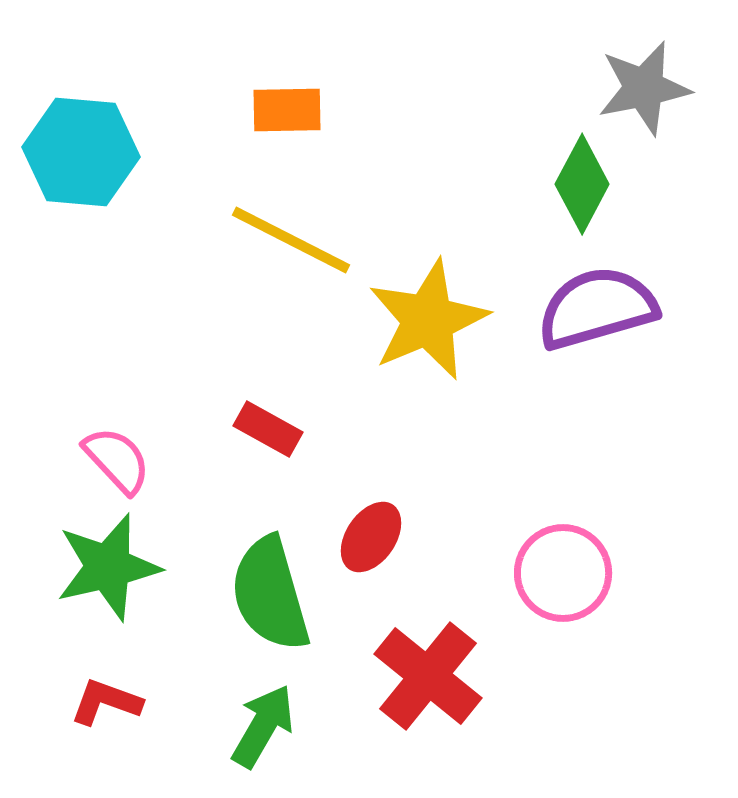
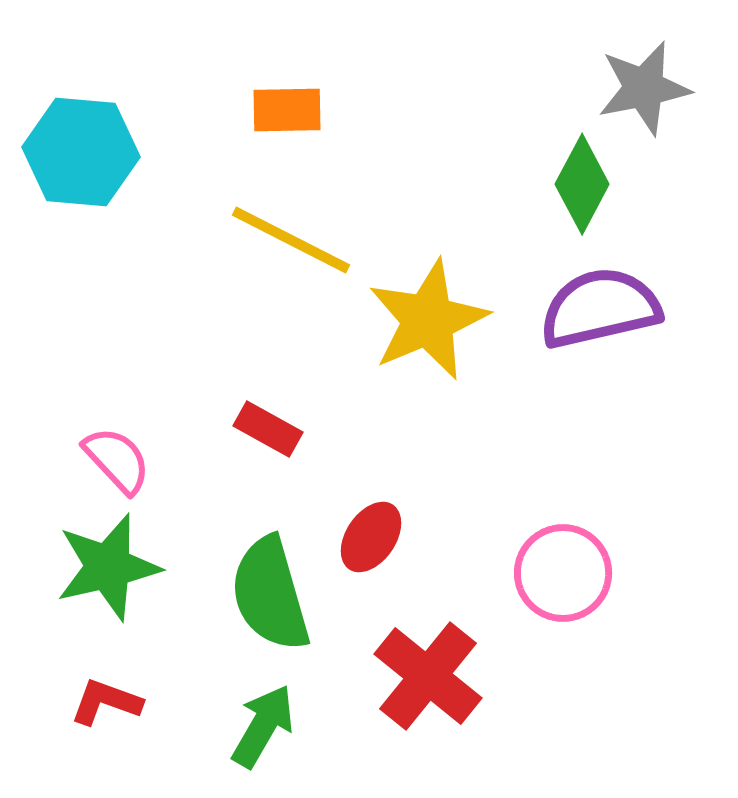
purple semicircle: moved 3 px right; rotated 3 degrees clockwise
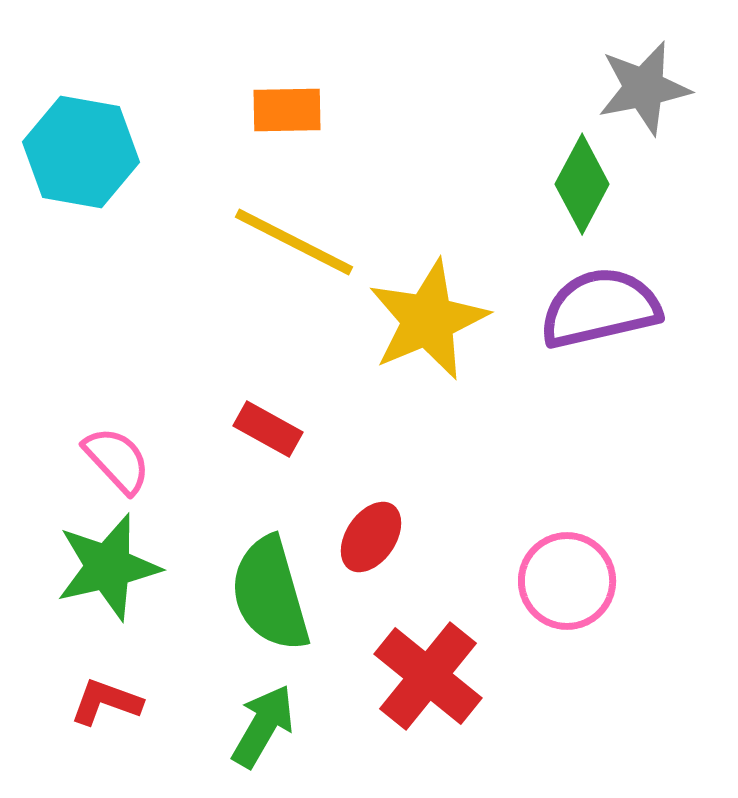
cyan hexagon: rotated 5 degrees clockwise
yellow line: moved 3 px right, 2 px down
pink circle: moved 4 px right, 8 px down
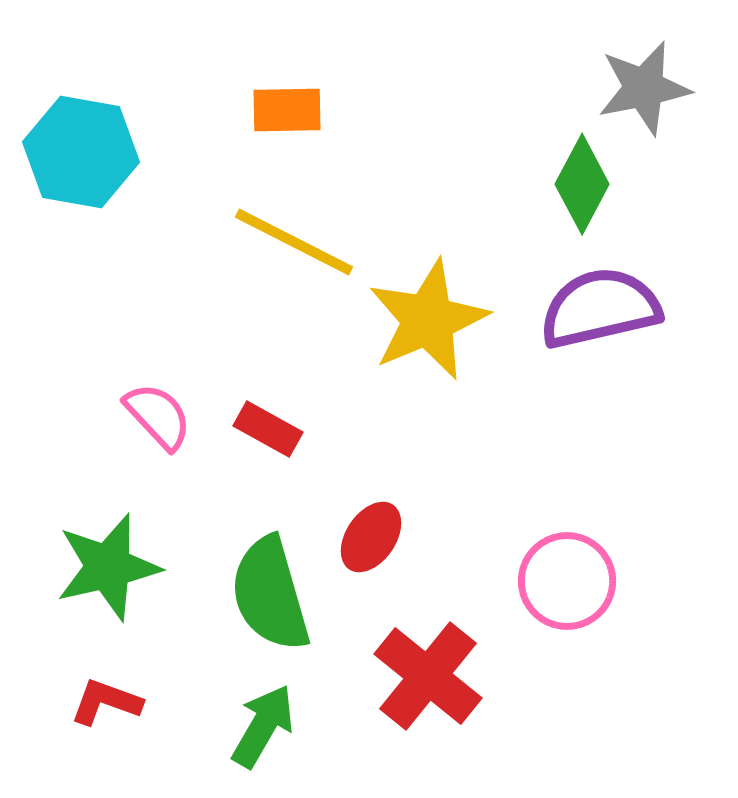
pink semicircle: moved 41 px right, 44 px up
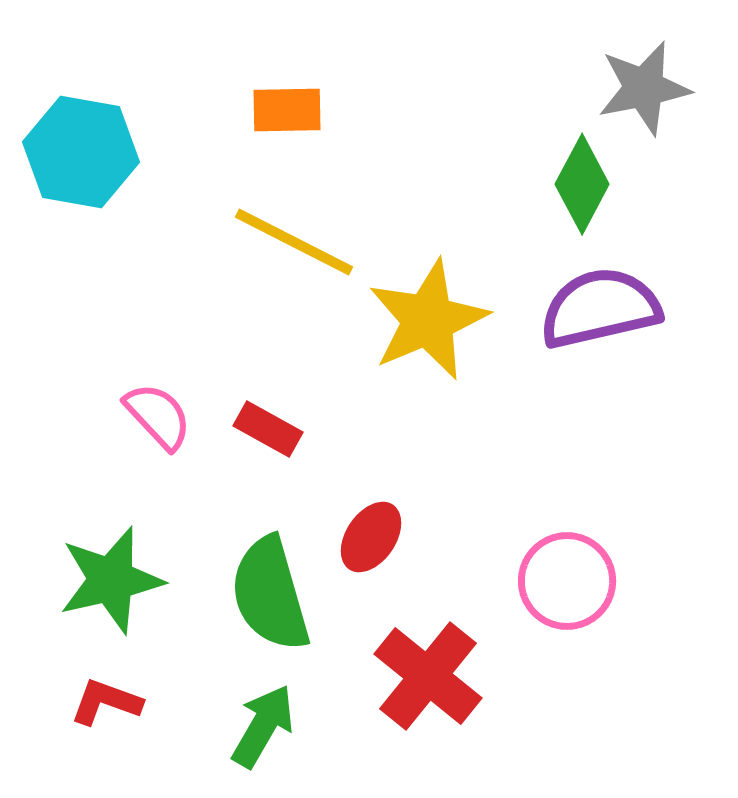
green star: moved 3 px right, 13 px down
